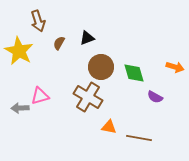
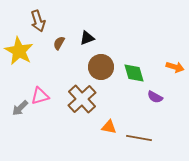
brown cross: moved 6 px left, 2 px down; rotated 16 degrees clockwise
gray arrow: rotated 42 degrees counterclockwise
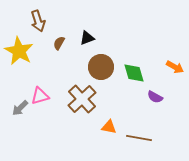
orange arrow: rotated 12 degrees clockwise
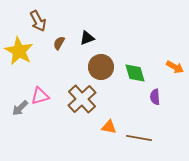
brown arrow: rotated 10 degrees counterclockwise
green diamond: moved 1 px right
purple semicircle: rotated 56 degrees clockwise
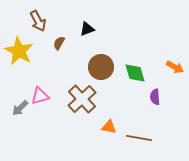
black triangle: moved 9 px up
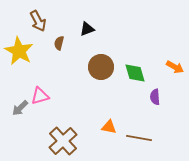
brown semicircle: rotated 16 degrees counterclockwise
brown cross: moved 19 px left, 42 px down
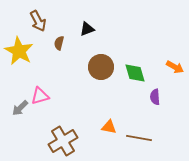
brown cross: rotated 12 degrees clockwise
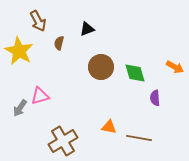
purple semicircle: moved 1 px down
gray arrow: rotated 12 degrees counterclockwise
